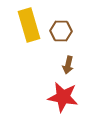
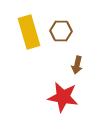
yellow rectangle: moved 7 px down
brown arrow: moved 9 px right
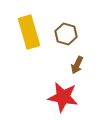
brown hexagon: moved 5 px right, 3 px down; rotated 15 degrees clockwise
brown arrow: rotated 12 degrees clockwise
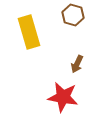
brown hexagon: moved 7 px right, 19 px up
brown arrow: moved 1 px up
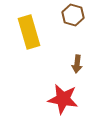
brown arrow: rotated 18 degrees counterclockwise
red star: moved 2 px down
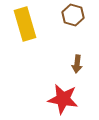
yellow rectangle: moved 4 px left, 8 px up
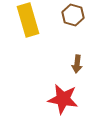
yellow rectangle: moved 3 px right, 4 px up
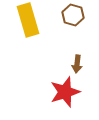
red star: moved 2 px right, 7 px up; rotated 28 degrees counterclockwise
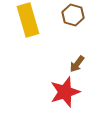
brown arrow: rotated 30 degrees clockwise
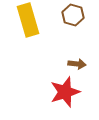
brown arrow: rotated 120 degrees counterclockwise
